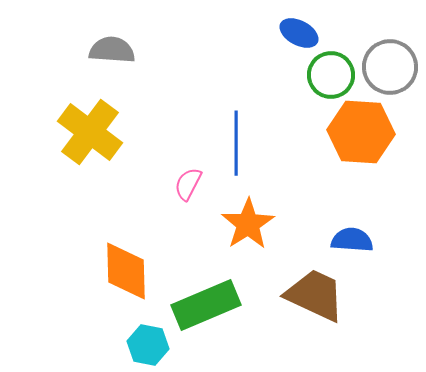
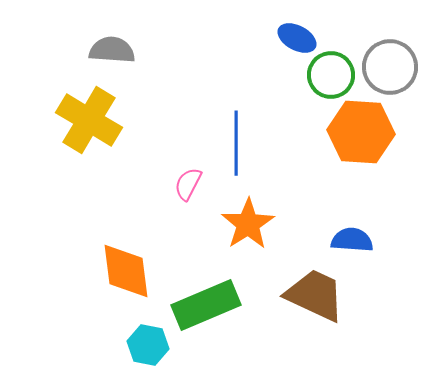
blue ellipse: moved 2 px left, 5 px down
yellow cross: moved 1 px left, 12 px up; rotated 6 degrees counterclockwise
orange diamond: rotated 6 degrees counterclockwise
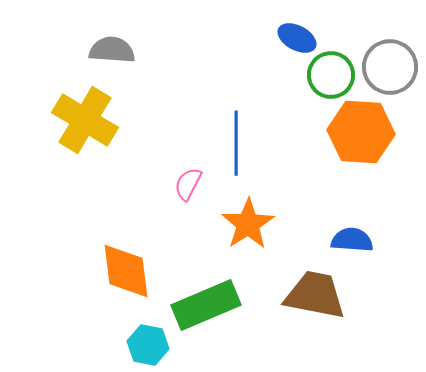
yellow cross: moved 4 px left
brown trapezoid: rotated 14 degrees counterclockwise
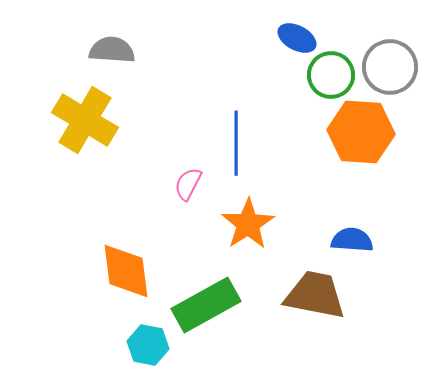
green rectangle: rotated 6 degrees counterclockwise
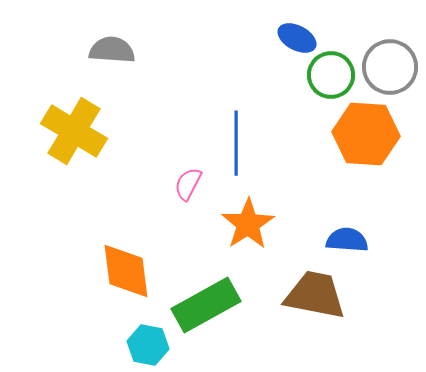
yellow cross: moved 11 px left, 11 px down
orange hexagon: moved 5 px right, 2 px down
blue semicircle: moved 5 px left
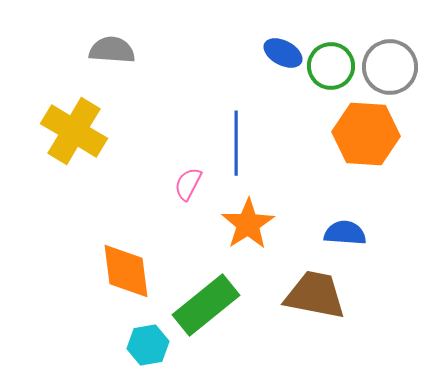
blue ellipse: moved 14 px left, 15 px down
green circle: moved 9 px up
blue semicircle: moved 2 px left, 7 px up
green rectangle: rotated 10 degrees counterclockwise
cyan hexagon: rotated 21 degrees counterclockwise
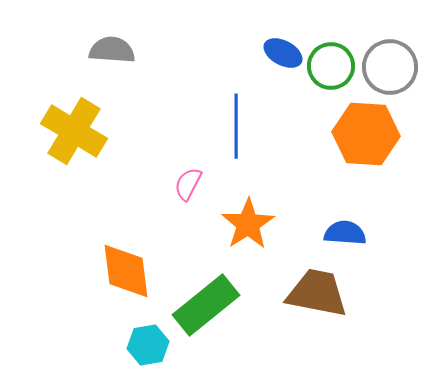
blue line: moved 17 px up
brown trapezoid: moved 2 px right, 2 px up
